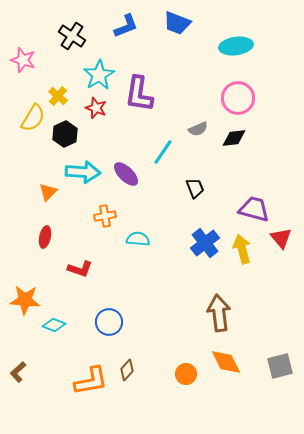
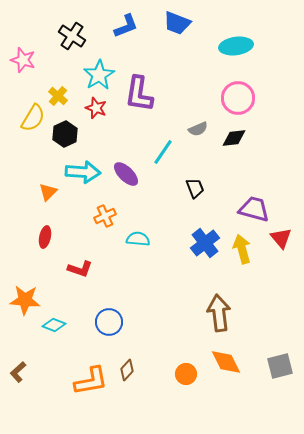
orange cross: rotated 15 degrees counterclockwise
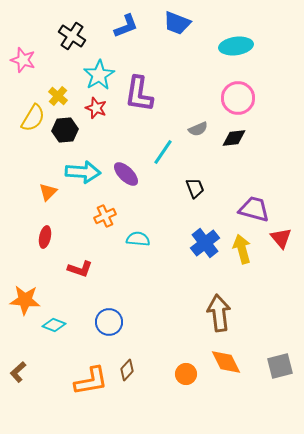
black hexagon: moved 4 px up; rotated 20 degrees clockwise
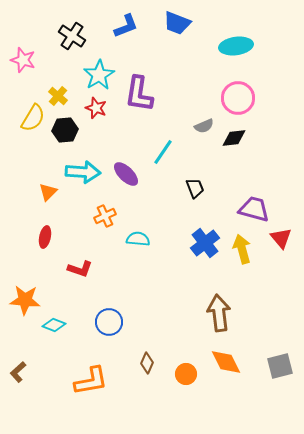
gray semicircle: moved 6 px right, 3 px up
brown diamond: moved 20 px right, 7 px up; rotated 20 degrees counterclockwise
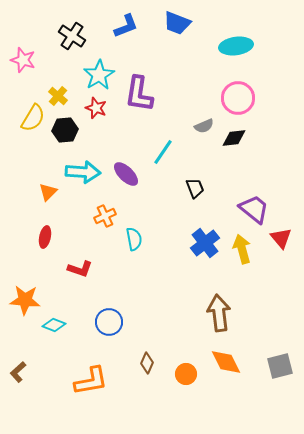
purple trapezoid: rotated 24 degrees clockwise
cyan semicircle: moved 4 px left; rotated 75 degrees clockwise
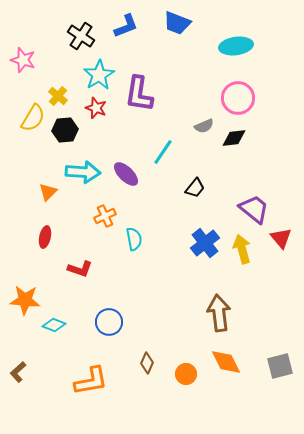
black cross: moved 9 px right
black trapezoid: rotated 60 degrees clockwise
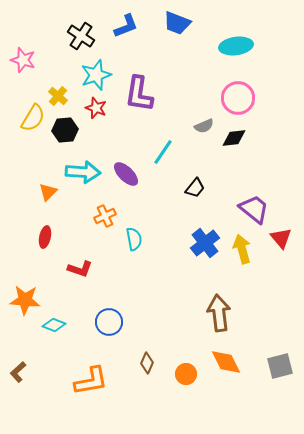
cyan star: moved 3 px left; rotated 12 degrees clockwise
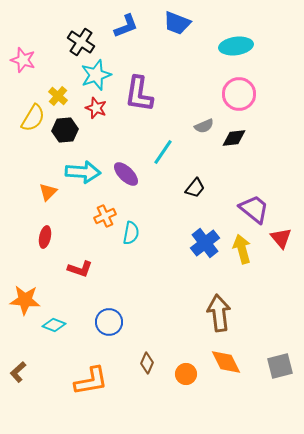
black cross: moved 6 px down
pink circle: moved 1 px right, 4 px up
cyan semicircle: moved 3 px left, 6 px up; rotated 20 degrees clockwise
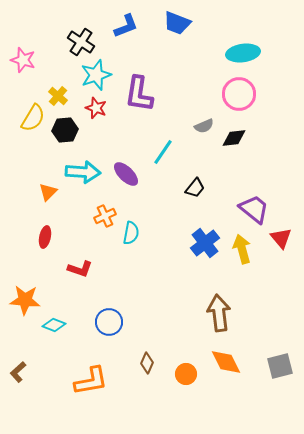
cyan ellipse: moved 7 px right, 7 px down
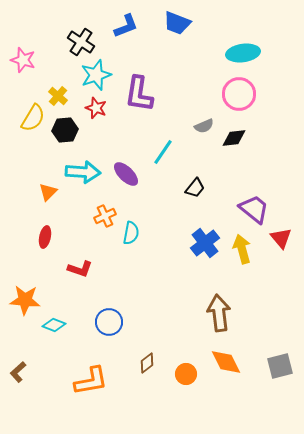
brown diamond: rotated 30 degrees clockwise
